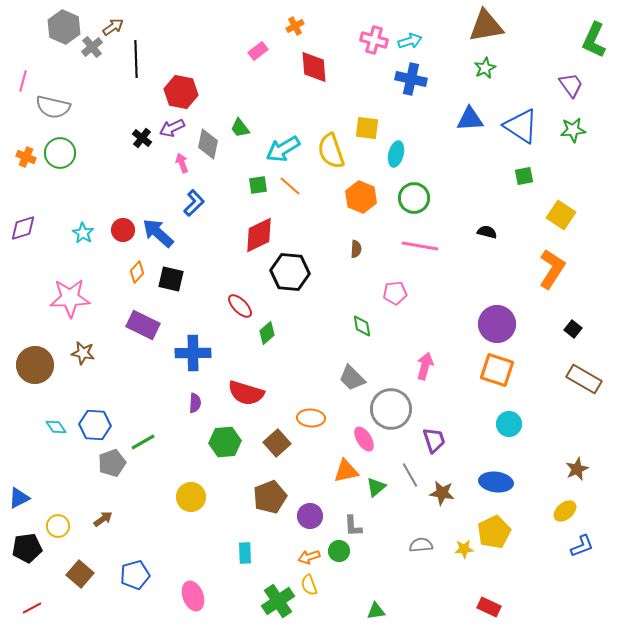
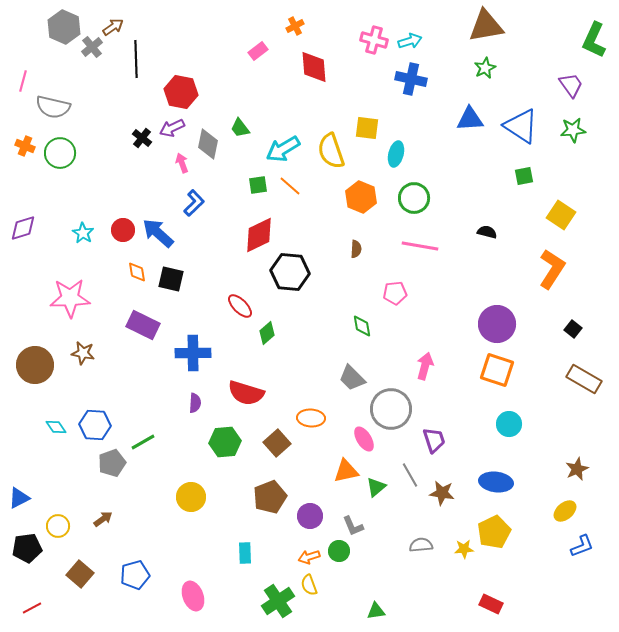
orange cross at (26, 157): moved 1 px left, 11 px up
orange diamond at (137, 272): rotated 50 degrees counterclockwise
gray L-shape at (353, 526): rotated 20 degrees counterclockwise
red rectangle at (489, 607): moved 2 px right, 3 px up
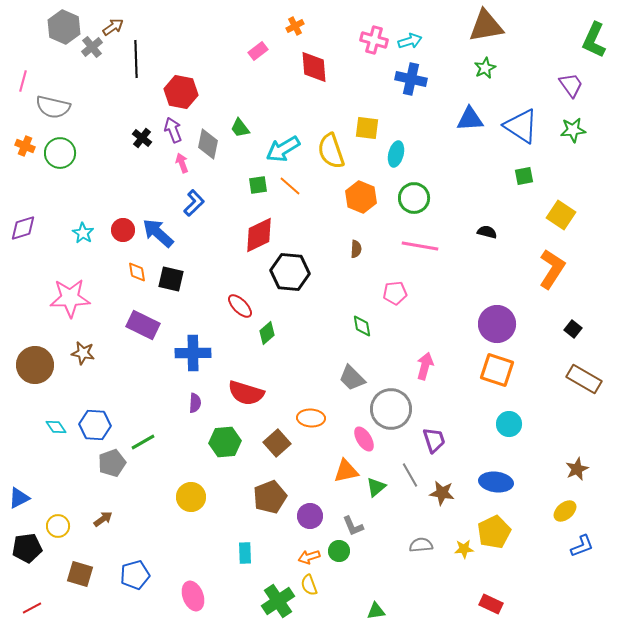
purple arrow at (172, 128): moved 1 px right, 2 px down; rotated 95 degrees clockwise
brown square at (80, 574): rotated 24 degrees counterclockwise
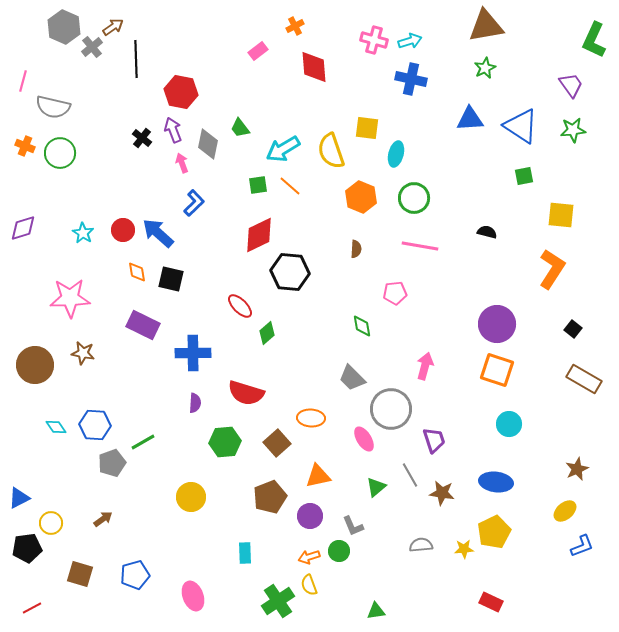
yellow square at (561, 215): rotated 28 degrees counterclockwise
orange triangle at (346, 471): moved 28 px left, 5 px down
yellow circle at (58, 526): moved 7 px left, 3 px up
red rectangle at (491, 604): moved 2 px up
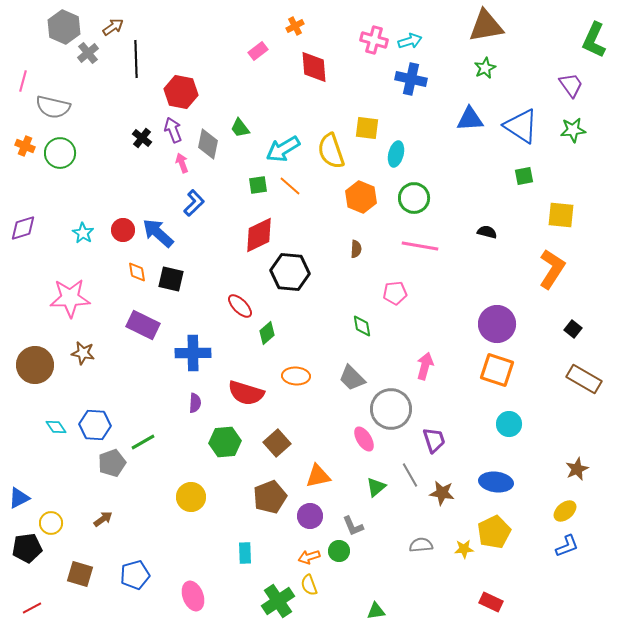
gray cross at (92, 47): moved 4 px left, 6 px down
orange ellipse at (311, 418): moved 15 px left, 42 px up
blue L-shape at (582, 546): moved 15 px left
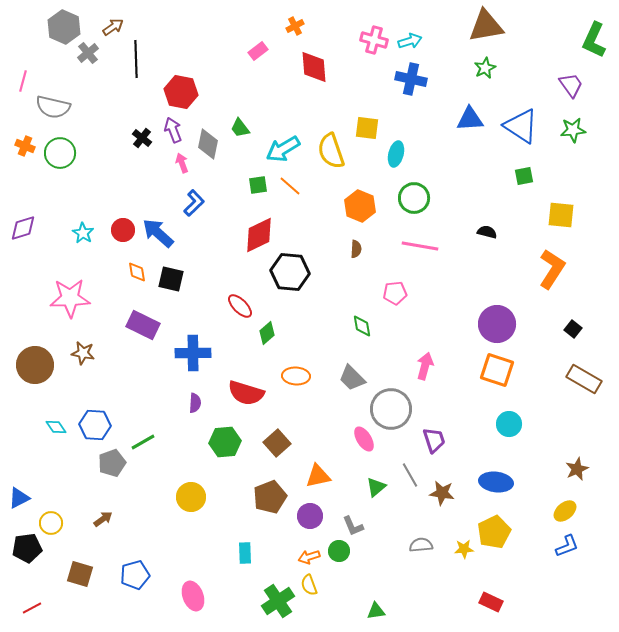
orange hexagon at (361, 197): moved 1 px left, 9 px down
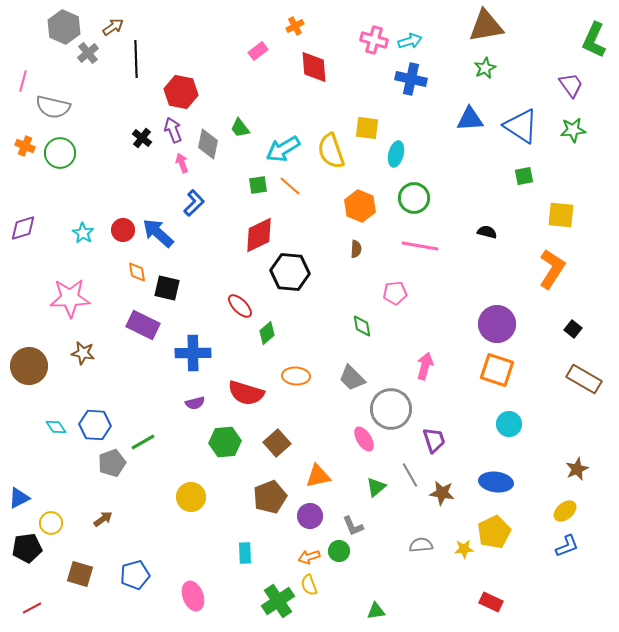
black square at (171, 279): moved 4 px left, 9 px down
brown circle at (35, 365): moved 6 px left, 1 px down
purple semicircle at (195, 403): rotated 72 degrees clockwise
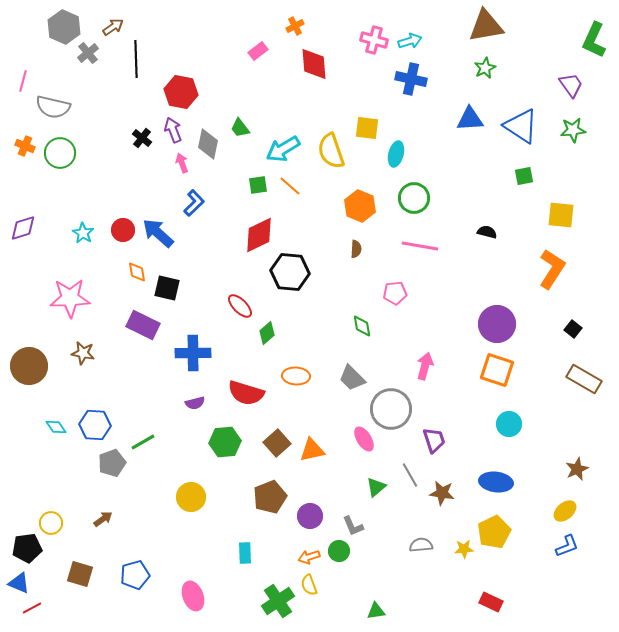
red diamond at (314, 67): moved 3 px up
orange triangle at (318, 476): moved 6 px left, 26 px up
blue triangle at (19, 498): moved 85 px down; rotated 50 degrees clockwise
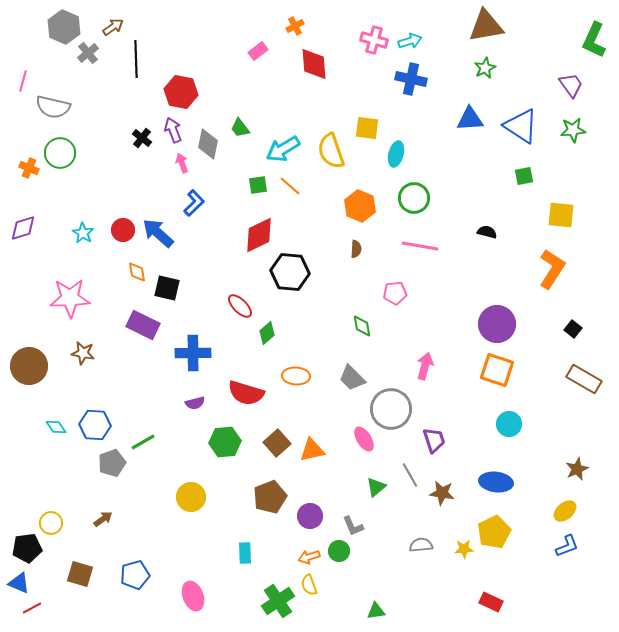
orange cross at (25, 146): moved 4 px right, 22 px down
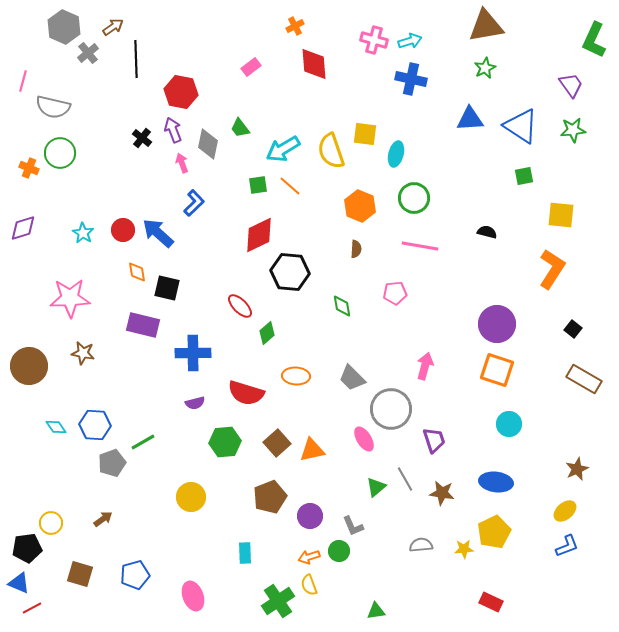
pink rectangle at (258, 51): moved 7 px left, 16 px down
yellow square at (367, 128): moved 2 px left, 6 px down
purple rectangle at (143, 325): rotated 12 degrees counterclockwise
green diamond at (362, 326): moved 20 px left, 20 px up
gray line at (410, 475): moved 5 px left, 4 px down
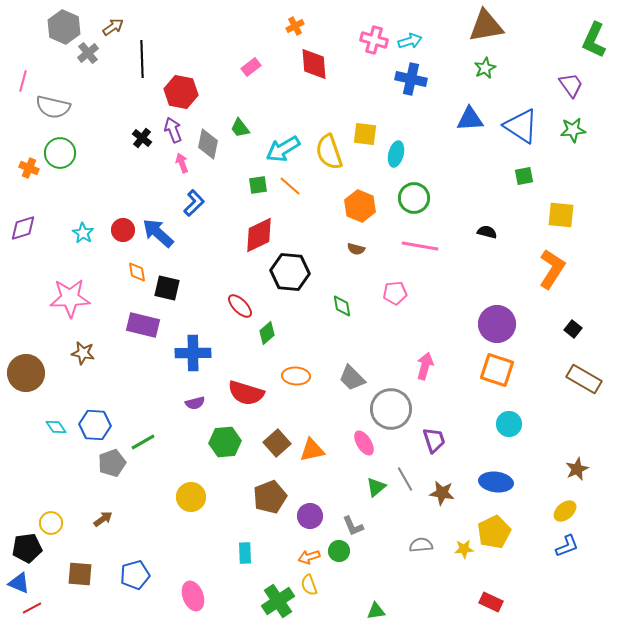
black line at (136, 59): moved 6 px right
yellow semicircle at (331, 151): moved 2 px left, 1 px down
brown semicircle at (356, 249): rotated 102 degrees clockwise
brown circle at (29, 366): moved 3 px left, 7 px down
pink ellipse at (364, 439): moved 4 px down
brown square at (80, 574): rotated 12 degrees counterclockwise
